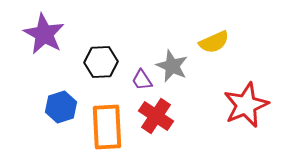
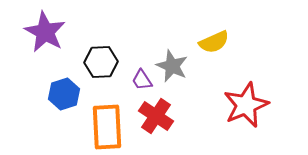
purple star: moved 1 px right, 2 px up
blue hexagon: moved 3 px right, 13 px up
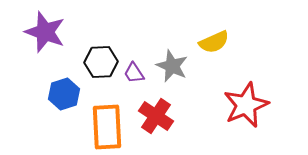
purple star: rotated 9 degrees counterclockwise
purple trapezoid: moved 8 px left, 7 px up
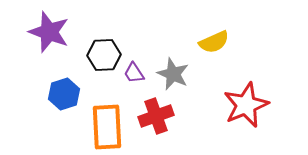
purple star: moved 4 px right
black hexagon: moved 3 px right, 7 px up
gray star: moved 1 px right, 8 px down
red cross: rotated 36 degrees clockwise
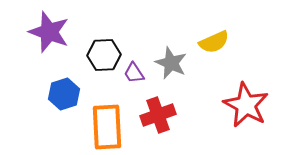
gray star: moved 2 px left, 11 px up
red star: rotated 21 degrees counterclockwise
red cross: moved 2 px right, 1 px up
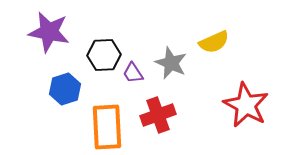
purple star: rotated 9 degrees counterclockwise
purple trapezoid: moved 1 px left
blue hexagon: moved 1 px right, 5 px up
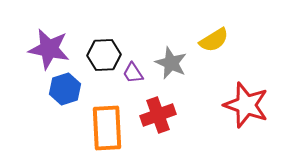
purple star: moved 17 px down
yellow semicircle: moved 2 px up; rotated 8 degrees counterclockwise
red star: rotated 9 degrees counterclockwise
orange rectangle: moved 1 px down
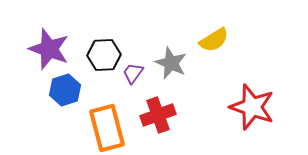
purple star: rotated 9 degrees clockwise
purple trapezoid: rotated 70 degrees clockwise
blue hexagon: moved 1 px down
red star: moved 6 px right, 2 px down
orange rectangle: rotated 12 degrees counterclockwise
